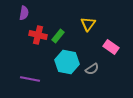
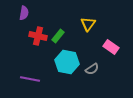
red cross: moved 1 px down
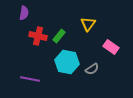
green rectangle: moved 1 px right
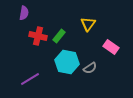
gray semicircle: moved 2 px left, 1 px up
purple line: rotated 42 degrees counterclockwise
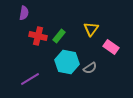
yellow triangle: moved 3 px right, 5 px down
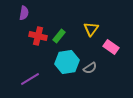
cyan hexagon: rotated 20 degrees counterclockwise
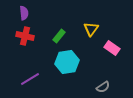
purple semicircle: rotated 16 degrees counterclockwise
red cross: moved 13 px left
pink rectangle: moved 1 px right, 1 px down
gray semicircle: moved 13 px right, 19 px down
